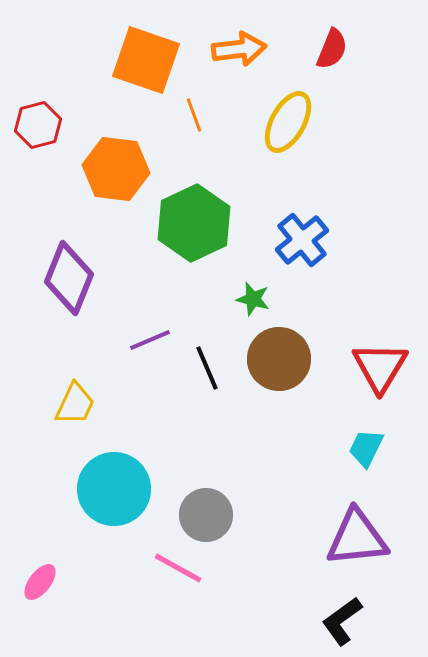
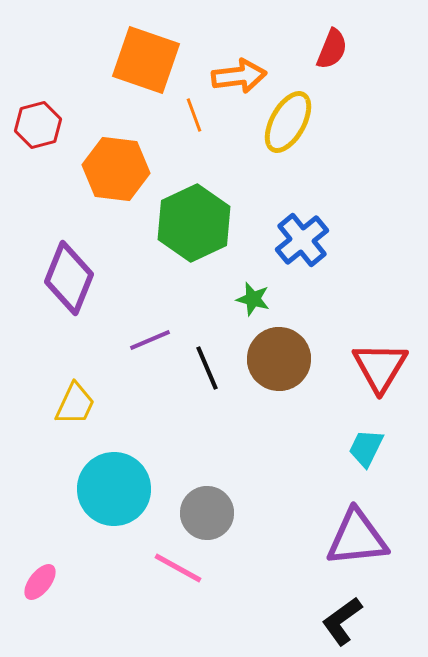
orange arrow: moved 27 px down
gray circle: moved 1 px right, 2 px up
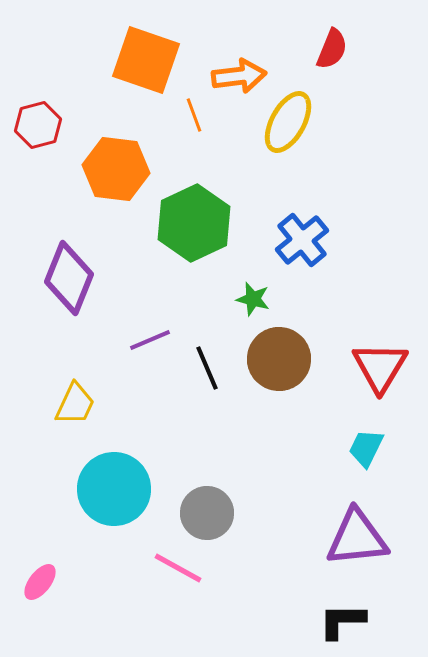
black L-shape: rotated 36 degrees clockwise
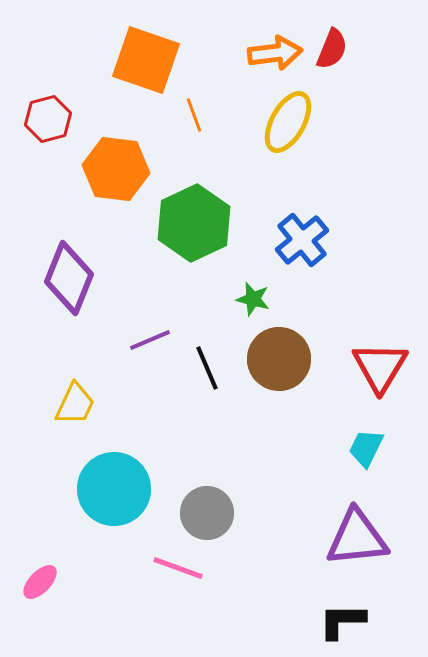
orange arrow: moved 36 px right, 23 px up
red hexagon: moved 10 px right, 6 px up
pink line: rotated 9 degrees counterclockwise
pink ellipse: rotated 6 degrees clockwise
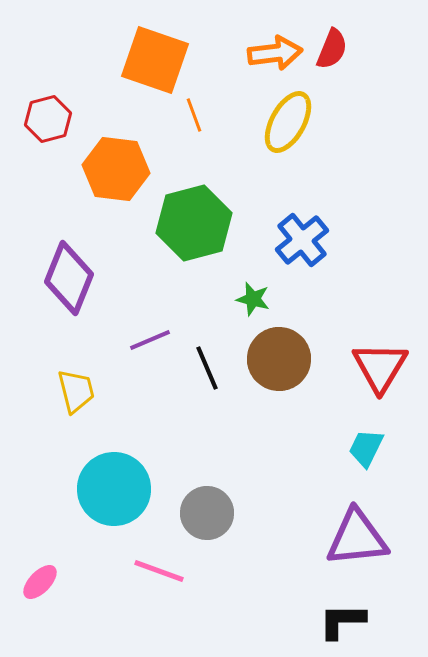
orange square: moved 9 px right
green hexagon: rotated 10 degrees clockwise
yellow trapezoid: moved 1 px right, 13 px up; rotated 39 degrees counterclockwise
pink line: moved 19 px left, 3 px down
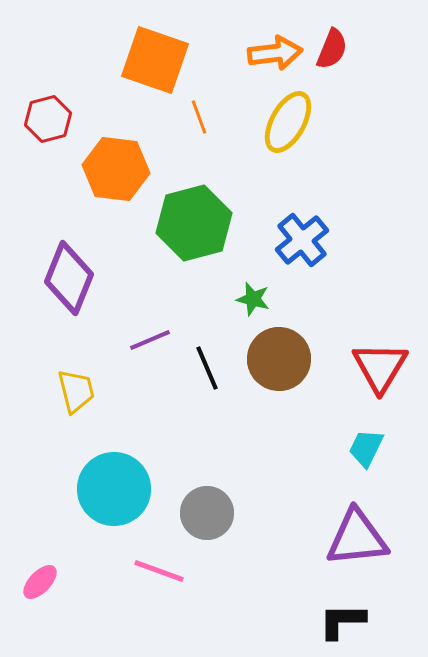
orange line: moved 5 px right, 2 px down
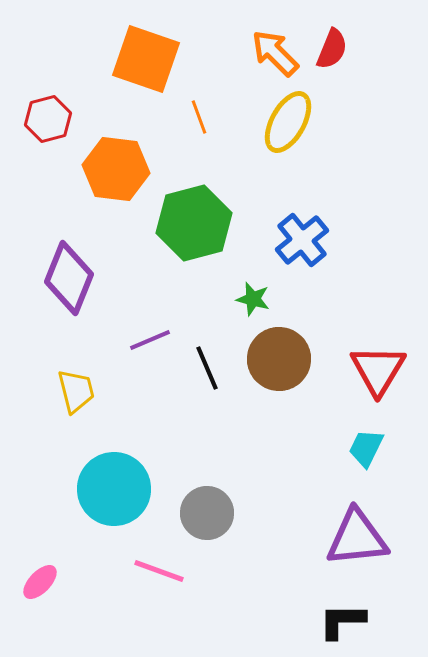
orange arrow: rotated 128 degrees counterclockwise
orange square: moved 9 px left, 1 px up
red triangle: moved 2 px left, 3 px down
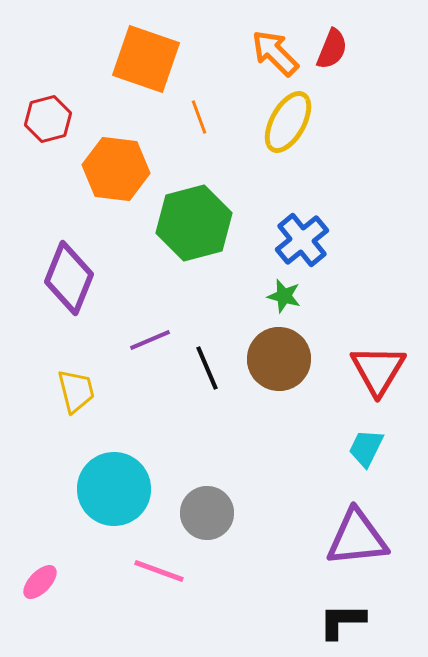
green star: moved 31 px right, 3 px up
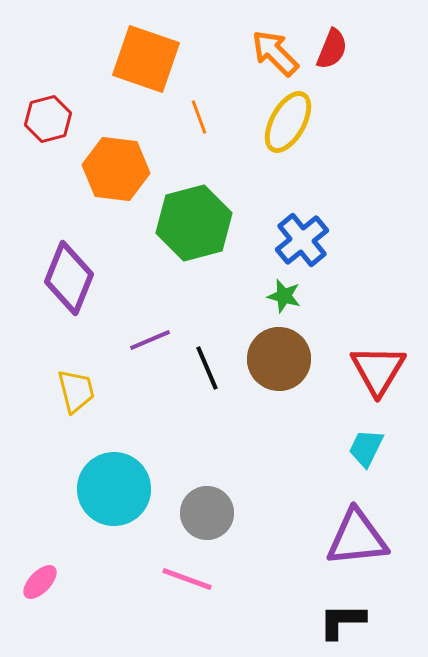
pink line: moved 28 px right, 8 px down
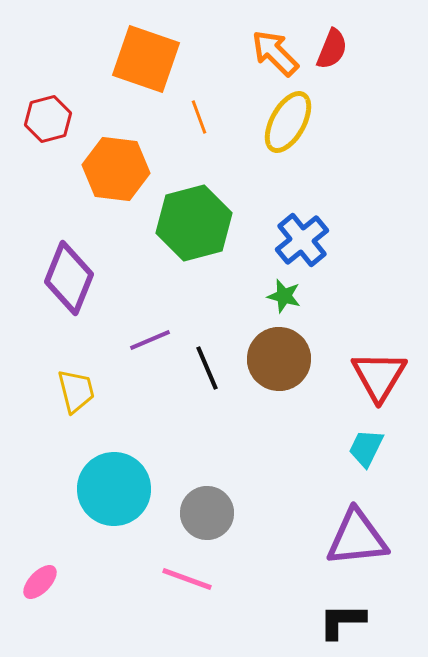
red triangle: moved 1 px right, 6 px down
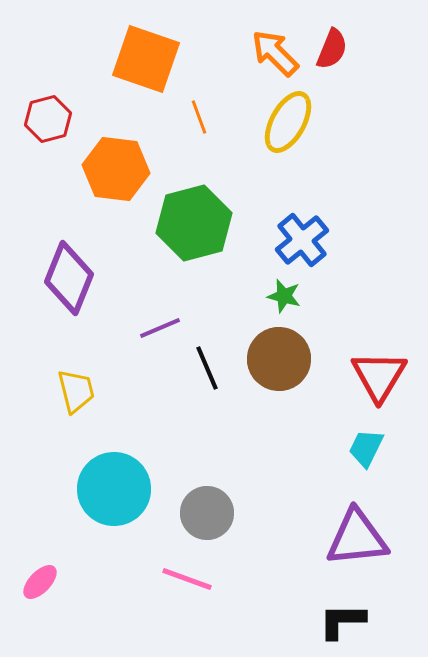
purple line: moved 10 px right, 12 px up
